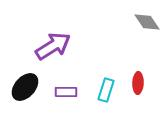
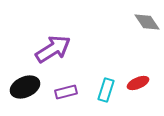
purple arrow: moved 3 px down
red ellipse: rotated 65 degrees clockwise
black ellipse: rotated 24 degrees clockwise
purple rectangle: rotated 15 degrees counterclockwise
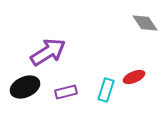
gray diamond: moved 2 px left, 1 px down
purple arrow: moved 5 px left, 3 px down
red ellipse: moved 4 px left, 6 px up
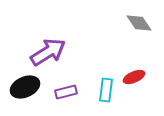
gray diamond: moved 6 px left
cyan rectangle: rotated 10 degrees counterclockwise
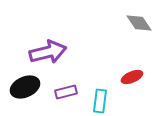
purple arrow: rotated 18 degrees clockwise
red ellipse: moved 2 px left
cyan rectangle: moved 6 px left, 11 px down
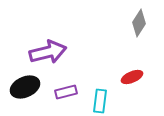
gray diamond: rotated 68 degrees clockwise
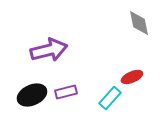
gray diamond: rotated 44 degrees counterclockwise
purple arrow: moved 1 px right, 2 px up
black ellipse: moved 7 px right, 8 px down
cyan rectangle: moved 10 px right, 3 px up; rotated 35 degrees clockwise
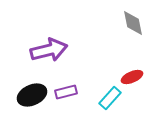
gray diamond: moved 6 px left
